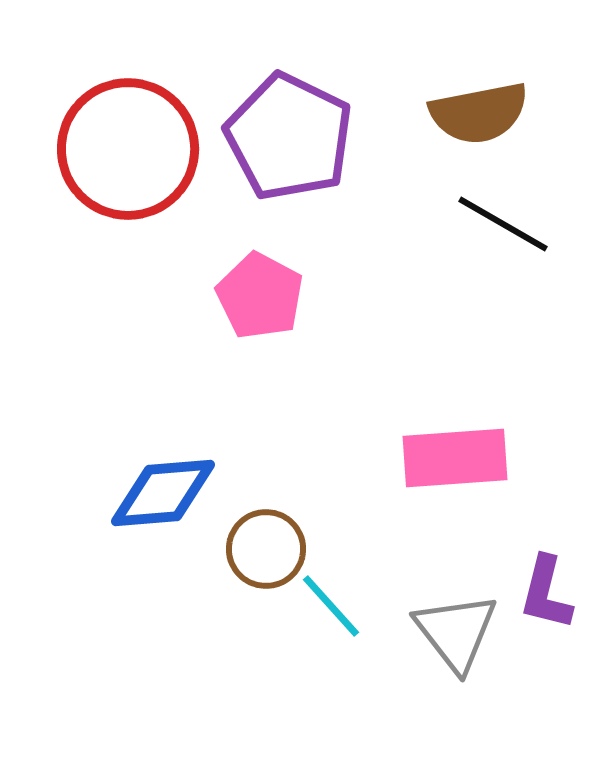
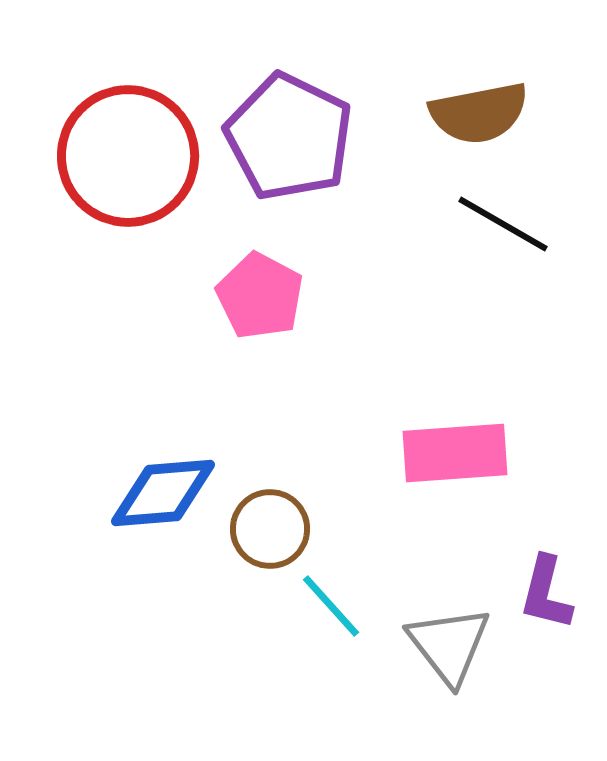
red circle: moved 7 px down
pink rectangle: moved 5 px up
brown circle: moved 4 px right, 20 px up
gray triangle: moved 7 px left, 13 px down
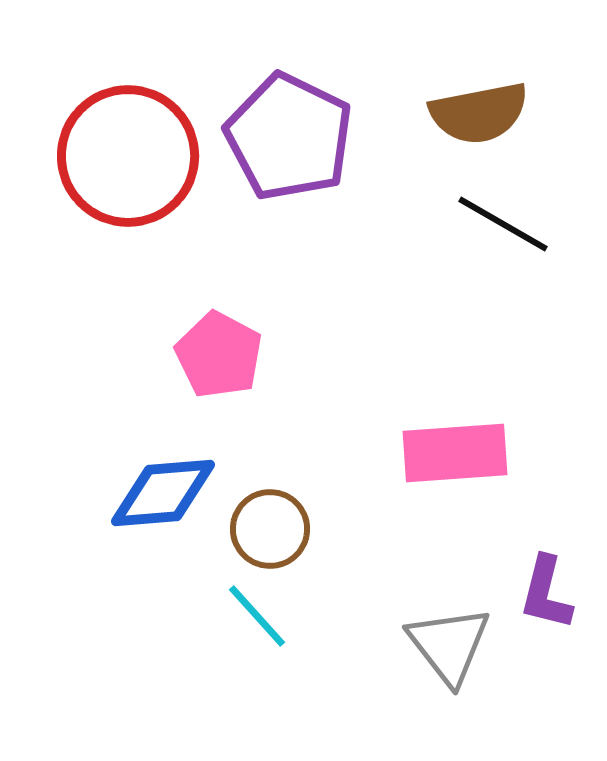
pink pentagon: moved 41 px left, 59 px down
cyan line: moved 74 px left, 10 px down
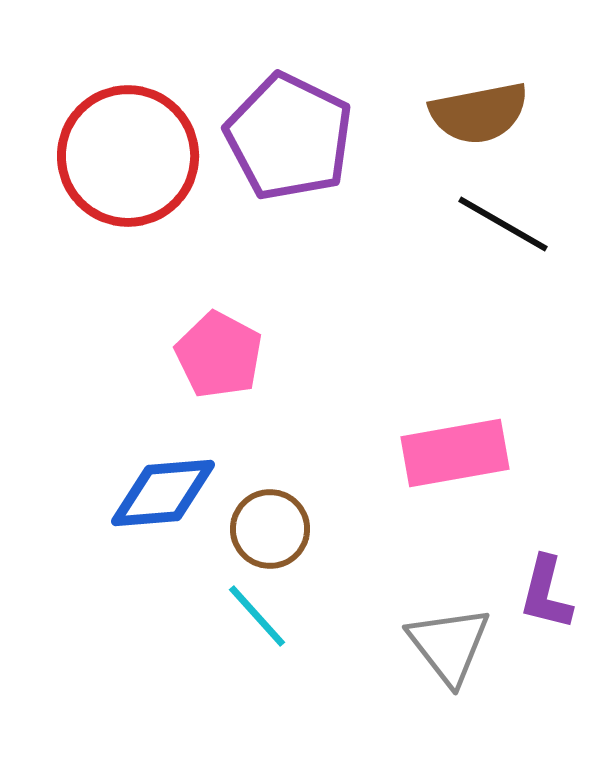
pink rectangle: rotated 6 degrees counterclockwise
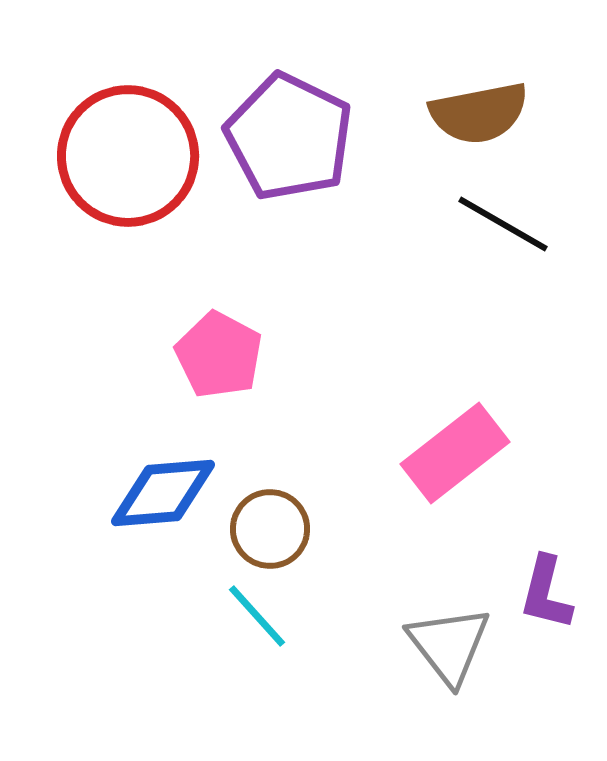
pink rectangle: rotated 28 degrees counterclockwise
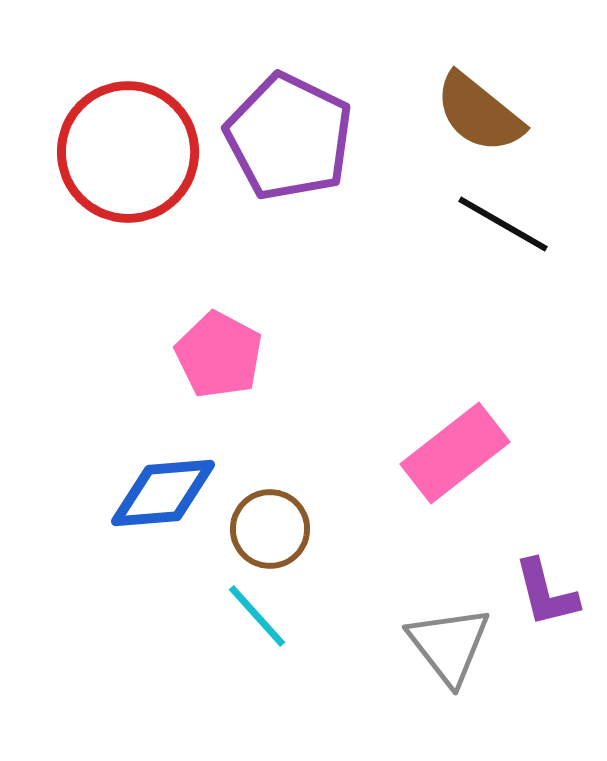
brown semicircle: rotated 50 degrees clockwise
red circle: moved 4 px up
purple L-shape: rotated 28 degrees counterclockwise
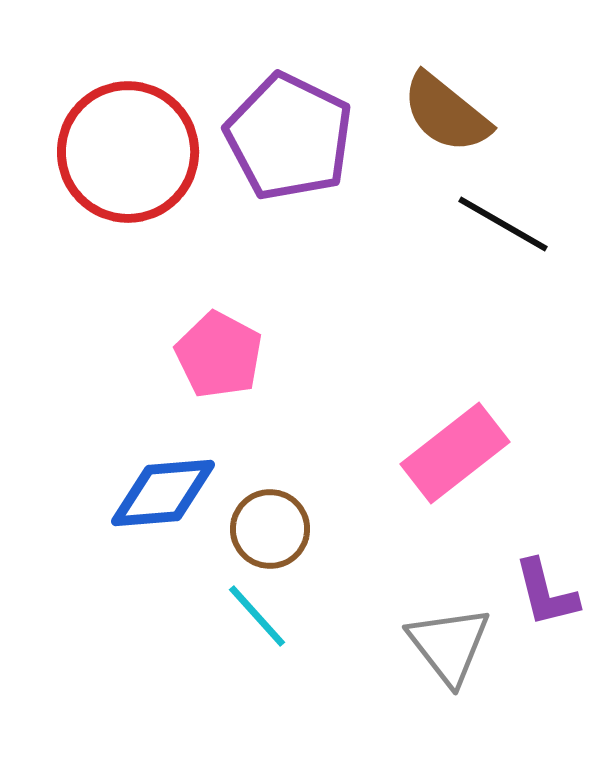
brown semicircle: moved 33 px left
